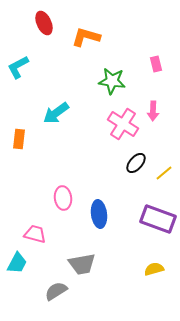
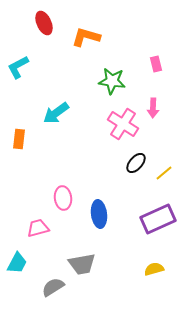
pink arrow: moved 3 px up
purple rectangle: rotated 44 degrees counterclockwise
pink trapezoid: moved 3 px right, 6 px up; rotated 30 degrees counterclockwise
gray semicircle: moved 3 px left, 4 px up
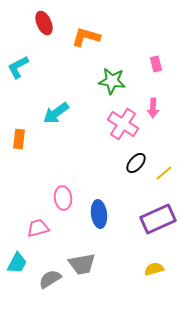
gray semicircle: moved 3 px left, 8 px up
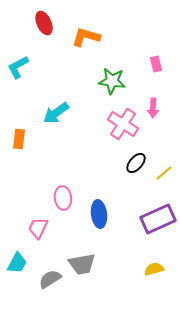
pink trapezoid: rotated 50 degrees counterclockwise
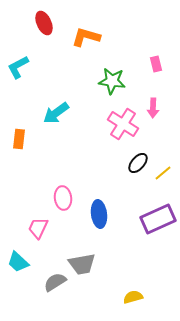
black ellipse: moved 2 px right
yellow line: moved 1 px left
cyan trapezoid: moved 1 px right, 1 px up; rotated 105 degrees clockwise
yellow semicircle: moved 21 px left, 28 px down
gray semicircle: moved 5 px right, 3 px down
